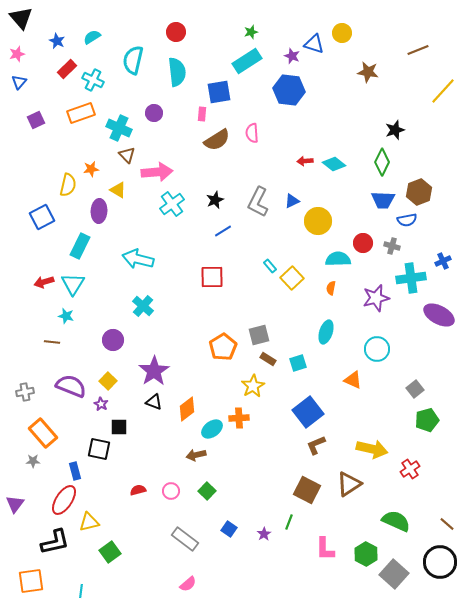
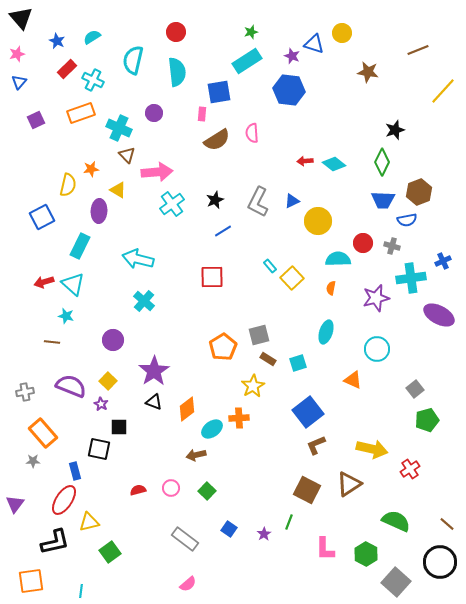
cyan triangle at (73, 284): rotated 20 degrees counterclockwise
cyan cross at (143, 306): moved 1 px right, 5 px up
pink circle at (171, 491): moved 3 px up
gray square at (394, 574): moved 2 px right, 8 px down
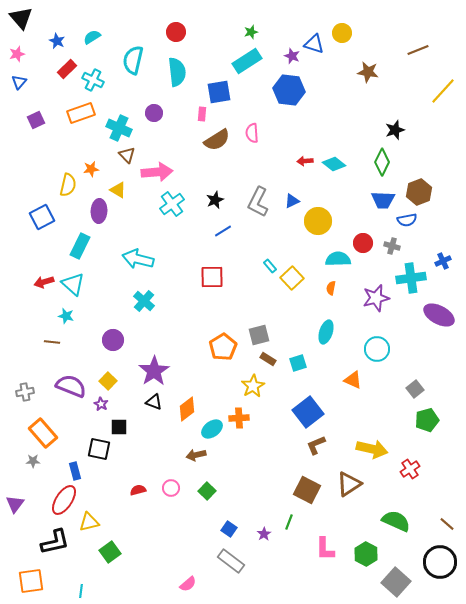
gray rectangle at (185, 539): moved 46 px right, 22 px down
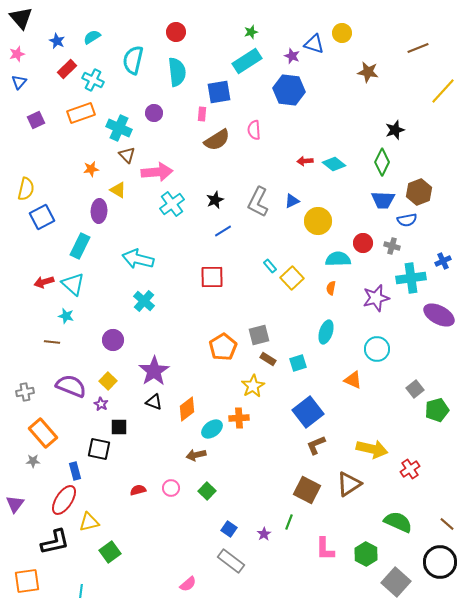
brown line at (418, 50): moved 2 px up
pink semicircle at (252, 133): moved 2 px right, 3 px up
yellow semicircle at (68, 185): moved 42 px left, 4 px down
green pentagon at (427, 420): moved 10 px right, 10 px up
green semicircle at (396, 521): moved 2 px right, 1 px down
orange square at (31, 581): moved 4 px left
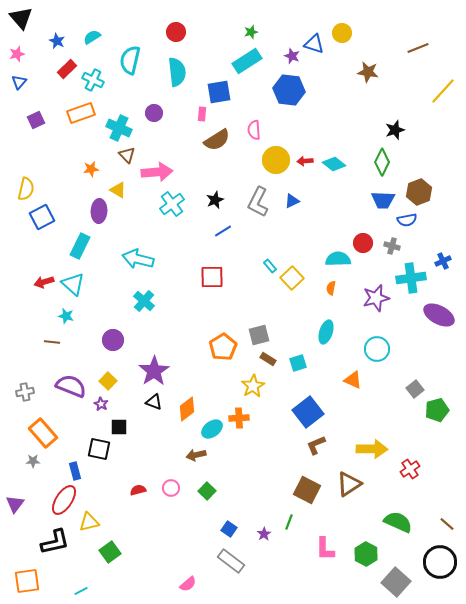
cyan semicircle at (133, 60): moved 3 px left
yellow circle at (318, 221): moved 42 px left, 61 px up
yellow arrow at (372, 449): rotated 12 degrees counterclockwise
cyan line at (81, 591): rotated 56 degrees clockwise
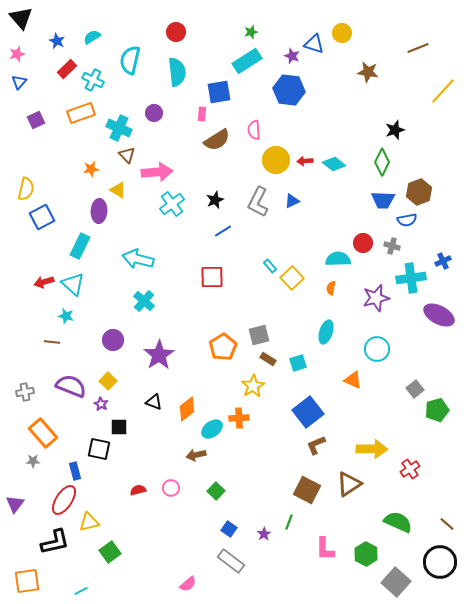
purple star at (154, 371): moved 5 px right, 16 px up
green square at (207, 491): moved 9 px right
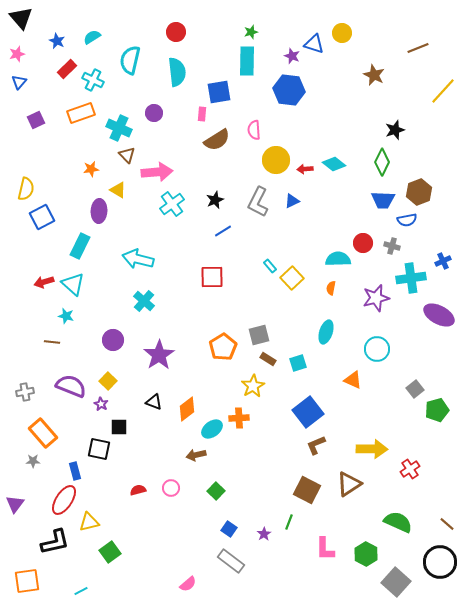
cyan rectangle at (247, 61): rotated 56 degrees counterclockwise
brown star at (368, 72): moved 6 px right, 3 px down; rotated 15 degrees clockwise
red arrow at (305, 161): moved 8 px down
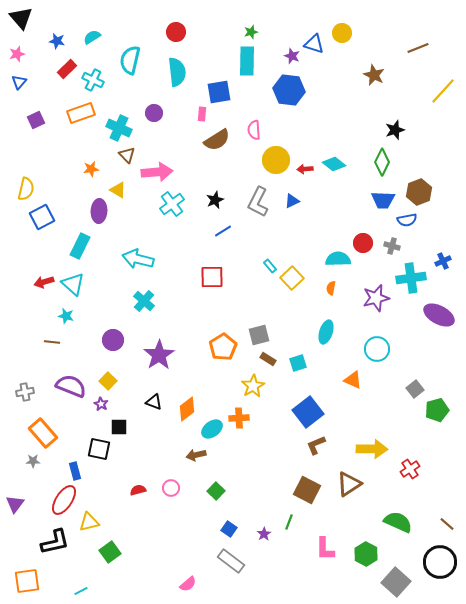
blue star at (57, 41): rotated 14 degrees counterclockwise
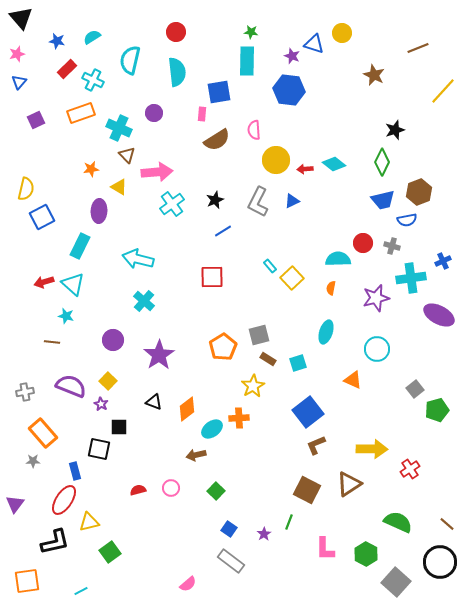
green star at (251, 32): rotated 24 degrees clockwise
yellow triangle at (118, 190): moved 1 px right, 3 px up
blue trapezoid at (383, 200): rotated 15 degrees counterclockwise
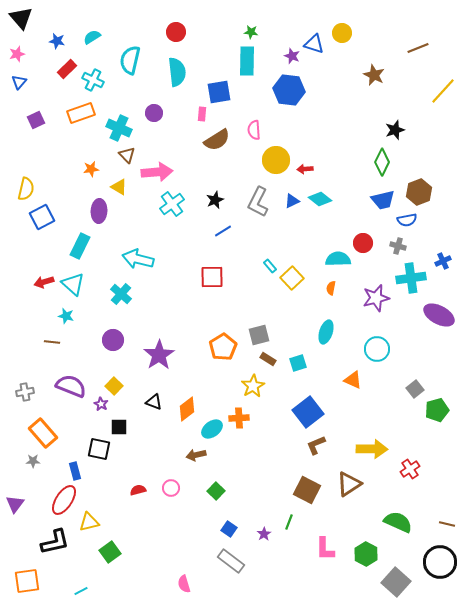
cyan diamond at (334, 164): moved 14 px left, 35 px down
gray cross at (392, 246): moved 6 px right
cyan cross at (144, 301): moved 23 px left, 7 px up
yellow square at (108, 381): moved 6 px right, 5 px down
brown line at (447, 524): rotated 28 degrees counterclockwise
pink semicircle at (188, 584): moved 4 px left; rotated 114 degrees clockwise
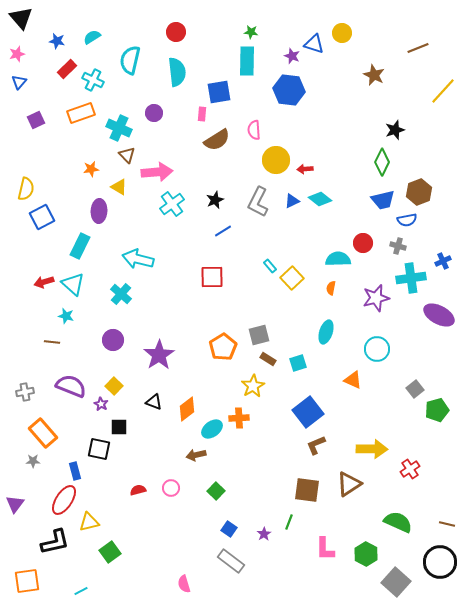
brown square at (307, 490): rotated 20 degrees counterclockwise
